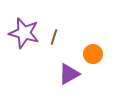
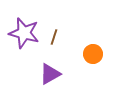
purple triangle: moved 19 px left
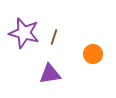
purple triangle: rotated 20 degrees clockwise
